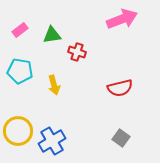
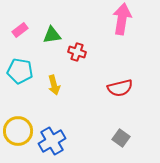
pink arrow: rotated 60 degrees counterclockwise
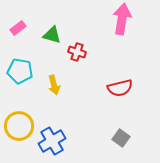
pink rectangle: moved 2 px left, 2 px up
green triangle: rotated 24 degrees clockwise
yellow circle: moved 1 px right, 5 px up
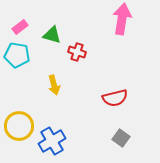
pink rectangle: moved 2 px right, 1 px up
cyan pentagon: moved 3 px left, 16 px up
red semicircle: moved 5 px left, 10 px down
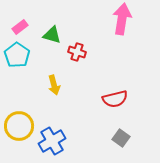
cyan pentagon: rotated 25 degrees clockwise
red semicircle: moved 1 px down
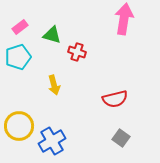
pink arrow: moved 2 px right
cyan pentagon: moved 1 px right, 2 px down; rotated 20 degrees clockwise
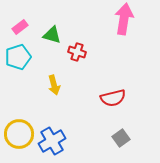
red semicircle: moved 2 px left, 1 px up
yellow circle: moved 8 px down
gray square: rotated 18 degrees clockwise
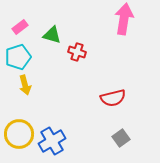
yellow arrow: moved 29 px left
